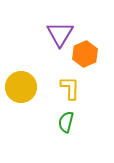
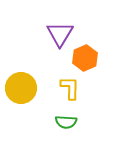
orange hexagon: moved 4 px down
yellow circle: moved 1 px down
green semicircle: rotated 100 degrees counterclockwise
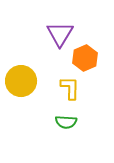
yellow circle: moved 7 px up
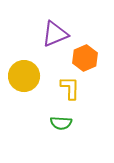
purple triangle: moved 5 px left; rotated 36 degrees clockwise
yellow circle: moved 3 px right, 5 px up
green semicircle: moved 5 px left, 1 px down
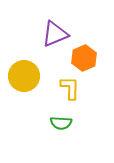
orange hexagon: moved 1 px left
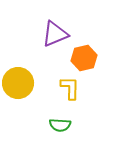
orange hexagon: rotated 10 degrees clockwise
yellow circle: moved 6 px left, 7 px down
green semicircle: moved 1 px left, 2 px down
